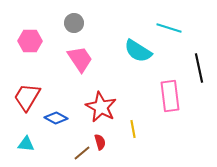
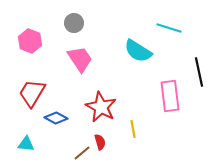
pink hexagon: rotated 20 degrees clockwise
black line: moved 4 px down
red trapezoid: moved 5 px right, 4 px up
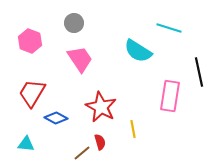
pink rectangle: rotated 16 degrees clockwise
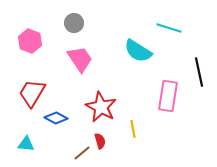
pink rectangle: moved 2 px left
red semicircle: moved 1 px up
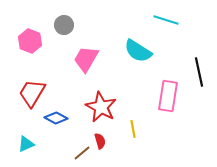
gray circle: moved 10 px left, 2 px down
cyan line: moved 3 px left, 8 px up
pink trapezoid: moved 6 px right; rotated 116 degrees counterclockwise
cyan triangle: rotated 30 degrees counterclockwise
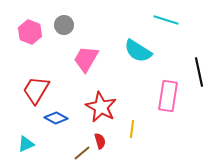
pink hexagon: moved 9 px up
red trapezoid: moved 4 px right, 3 px up
yellow line: moved 1 px left; rotated 18 degrees clockwise
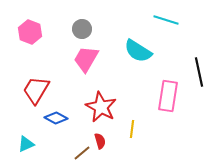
gray circle: moved 18 px right, 4 px down
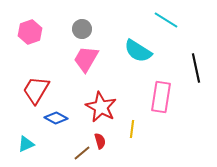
cyan line: rotated 15 degrees clockwise
pink hexagon: rotated 20 degrees clockwise
black line: moved 3 px left, 4 px up
pink rectangle: moved 7 px left, 1 px down
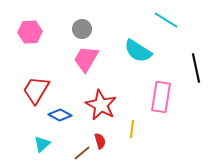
pink hexagon: rotated 15 degrees clockwise
red star: moved 2 px up
blue diamond: moved 4 px right, 3 px up
cyan triangle: moved 16 px right; rotated 18 degrees counterclockwise
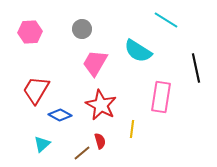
pink trapezoid: moved 9 px right, 4 px down
